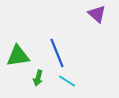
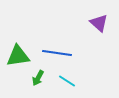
purple triangle: moved 2 px right, 9 px down
blue line: rotated 60 degrees counterclockwise
green arrow: rotated 14 degrees clockwise
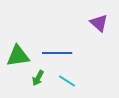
blue line: rotated 8 degrees counterclockwise
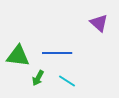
green triangle: rotated 15 degrees clockwise
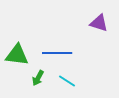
purple triangle: rotated 24 degrees counterclockwise
green triangle: moved 1 px left, 1 px up
